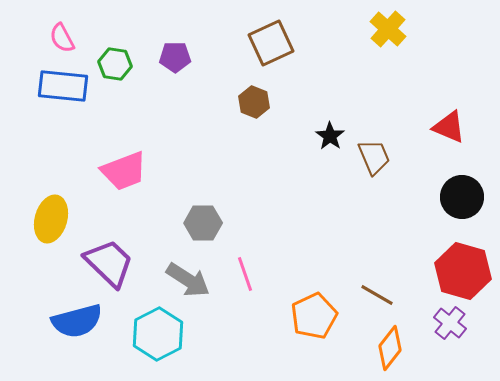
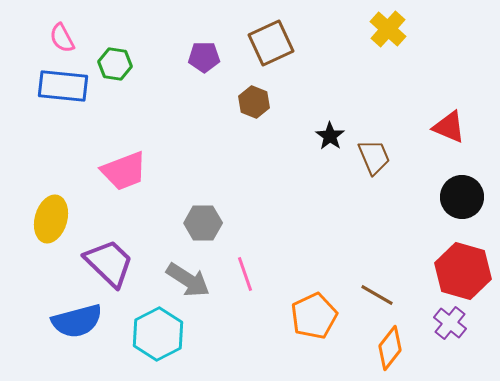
purple pentagon: moved 29 px right
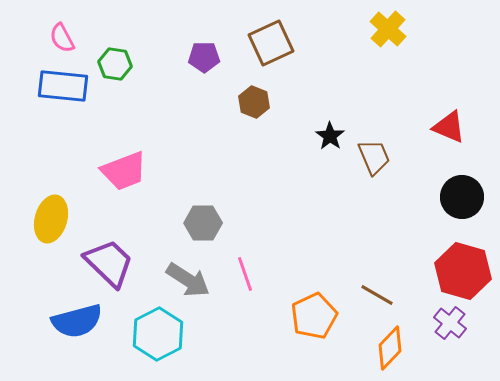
orange diamond: rotated 6 degrees clockwise
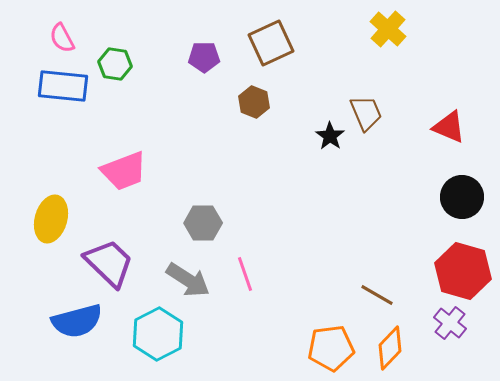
brown trapezoid: moved 8 px left, 44 px up
orange pentagon: moved 17 px right, 32 px down; rotated 18 degrees clockwise
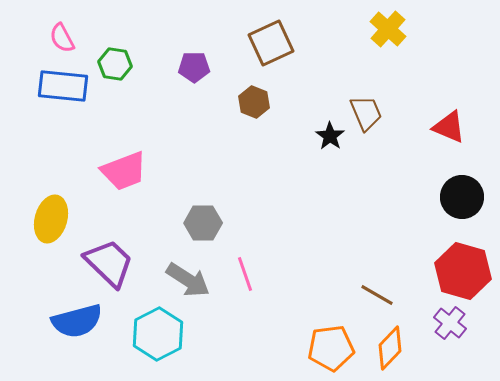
purple pentagon: moved 10 px left, 10 px down
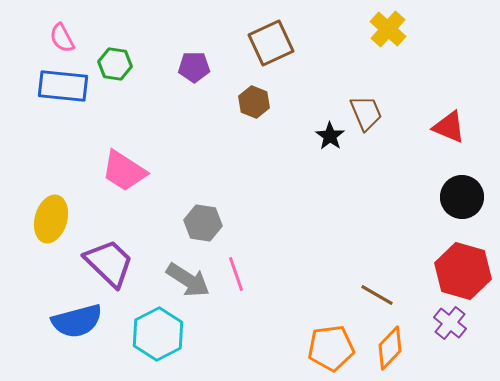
pink trapezoid: rotated 54 degrees clockwise
gray hexagon: rotated 9 degrees clockwise
pink line: moved 9 px left
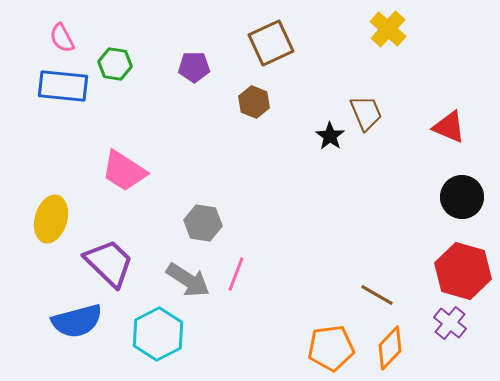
pink line: rotated 40 degrees clockwise
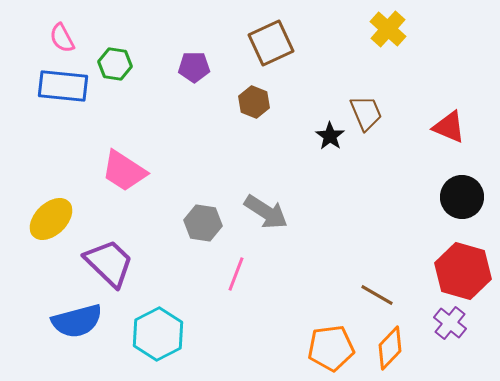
yellow ellipse: rotated 30 degrees clockwise
gray arrow: moved 78 px right, 68 px up
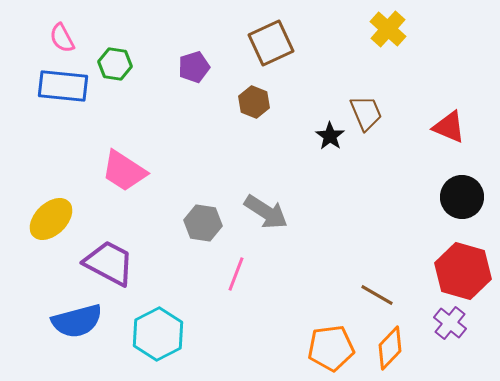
purple pentagon: rotated 16 degrees counterclockwise
purple trapezoid: rotated 16 degrees counterclockwise
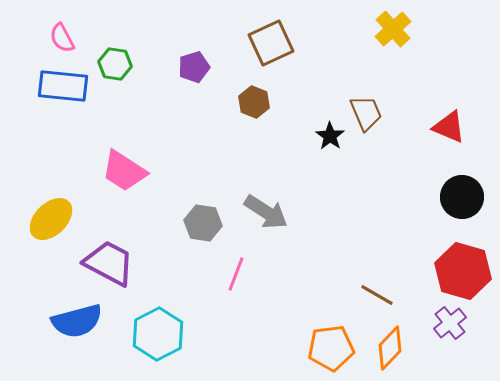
yellow cross: moved 5 px right; rotated 6 degrees clockwise
purple cross: rotated 12 degrees clockwise
